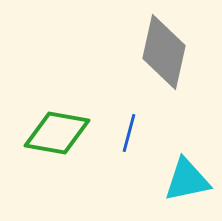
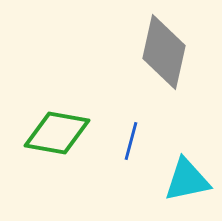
blue line: moved 2 px right, 8 px down
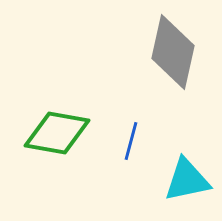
gray diamond: moved 9 px right
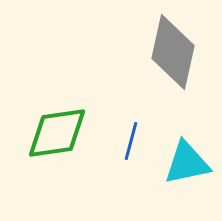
green diamond: rotated 18 degrees counterclockwise
cyan triangle: moved 17 px up
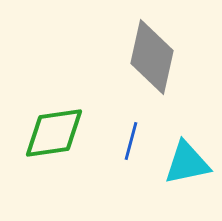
gray diamond: moved 21 px left, 5 px down
green diamond: moved 3 px left
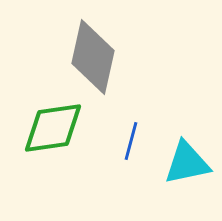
gray diamond: moved 59 px left
green diamond: moved 1 px left, 5 px up
